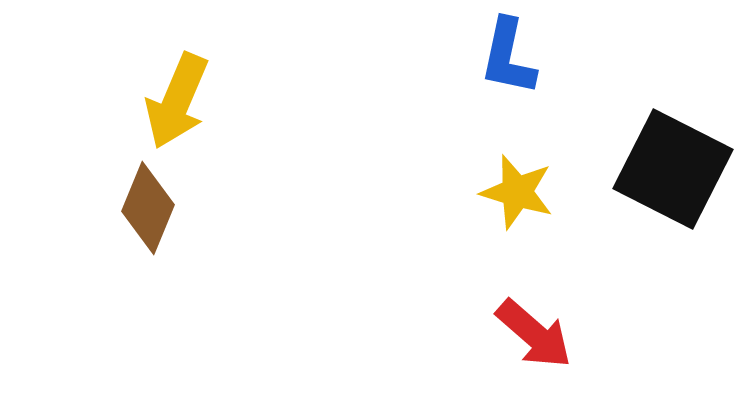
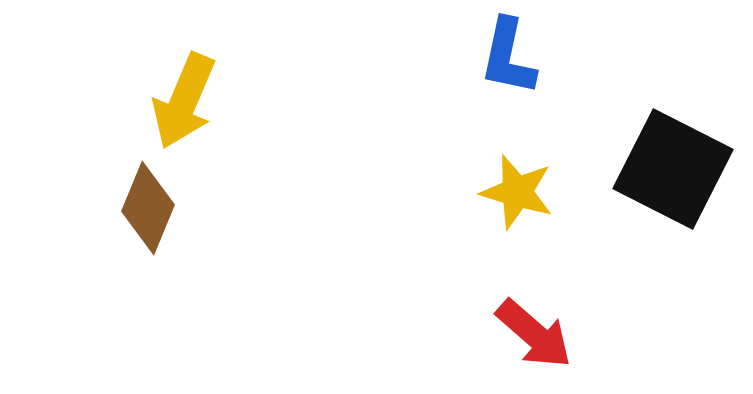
yellow arrow: moved 7 px right
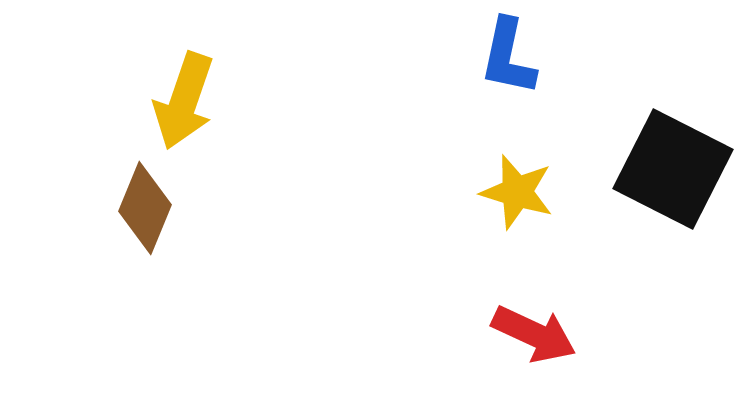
yellow arrow: rotated 4 degrees counterclockwise
brown diamond: moved 3 px left
red arrow: rotated 16 degrees counterclockwise
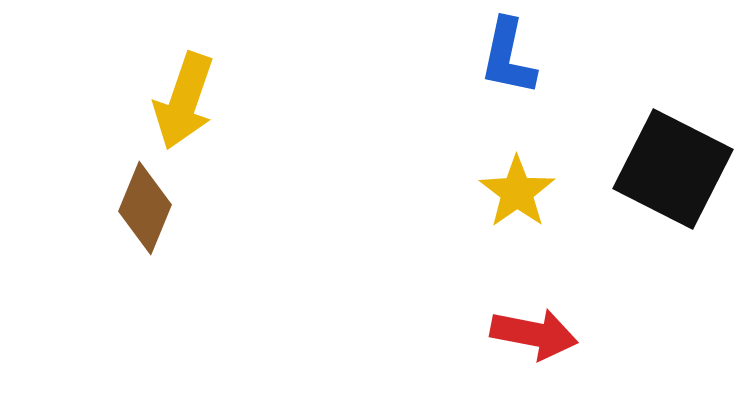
yellow star: rotated 20 degrees clockwise
red arrow: rotated 14 degrees counterclockwise
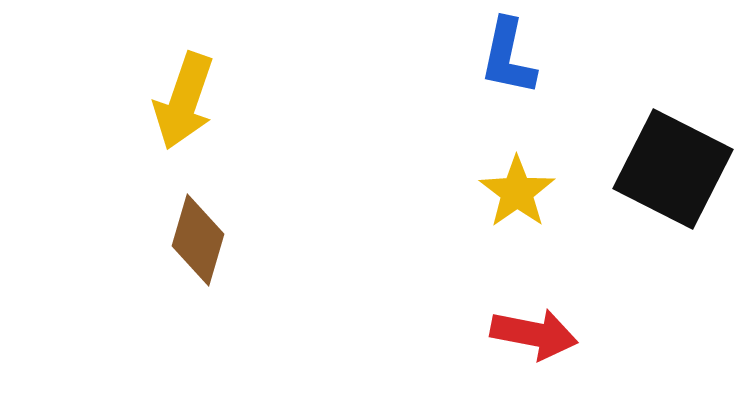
brown diamond: moved 53 px right, 32 px down; rotated 6 degrees counterclockwise
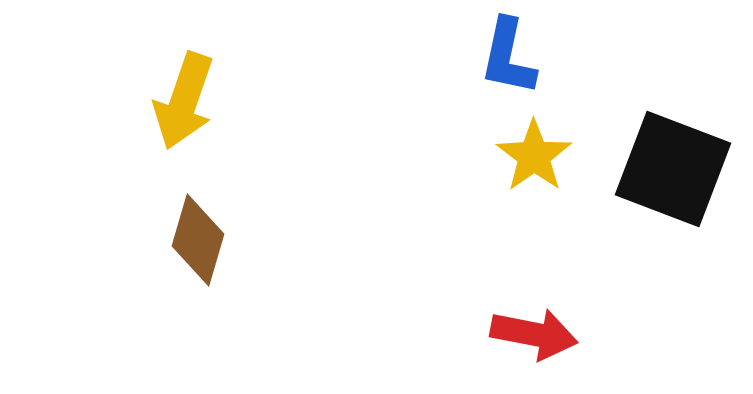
black square: rotated 6 degrees counterclockwise
yellow star: moved 17 px right, 36 px up
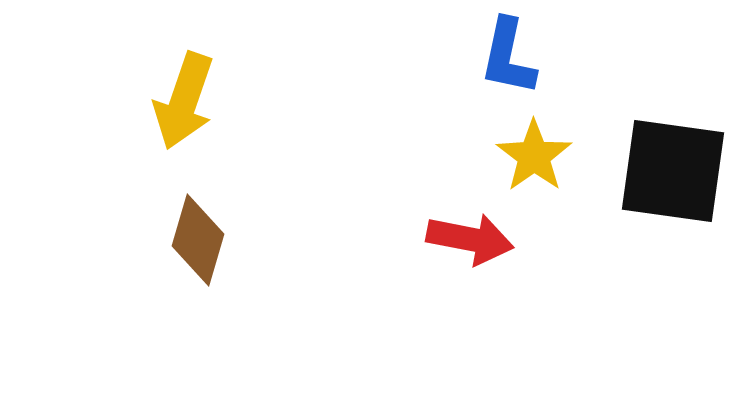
black square: moved 2 px down; rotated 13 degrees counterclockwise
red arrow: moved 64 px left, 95 px up
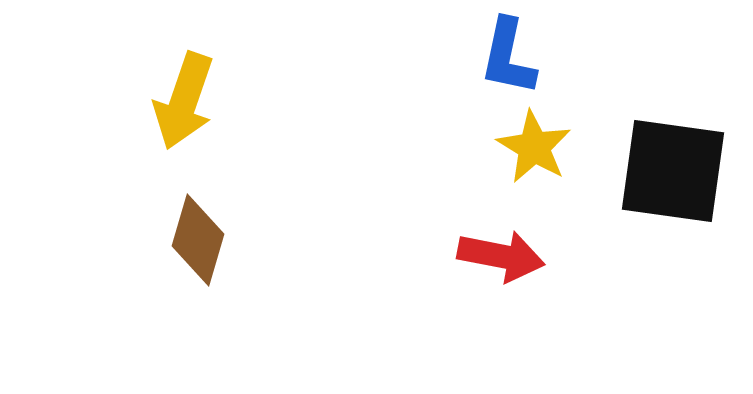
yellow star: moved 9 px up; rotated 6 degrees counterclockwise
red arrow: moved 31 px right, 17 px down
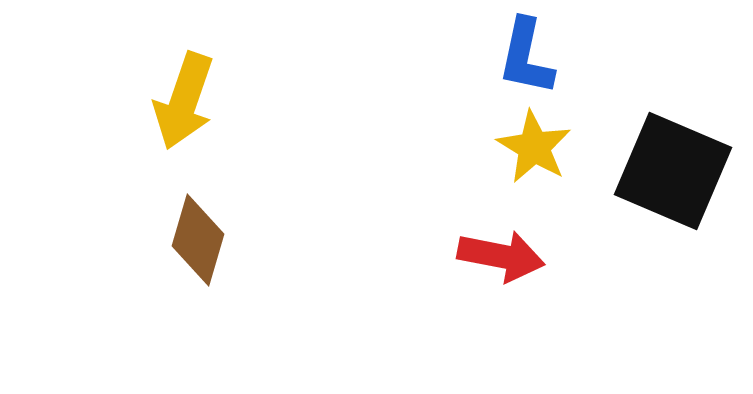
blue L-shape: moved 18 px right
black square: rotated 15 degrees clockwise
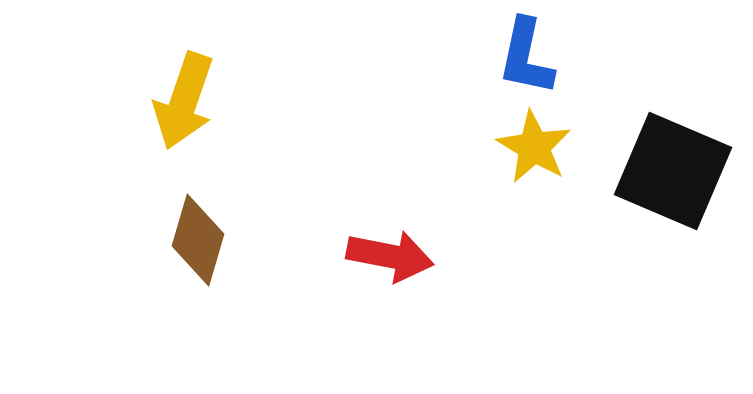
red arrow: moved 111 px left
